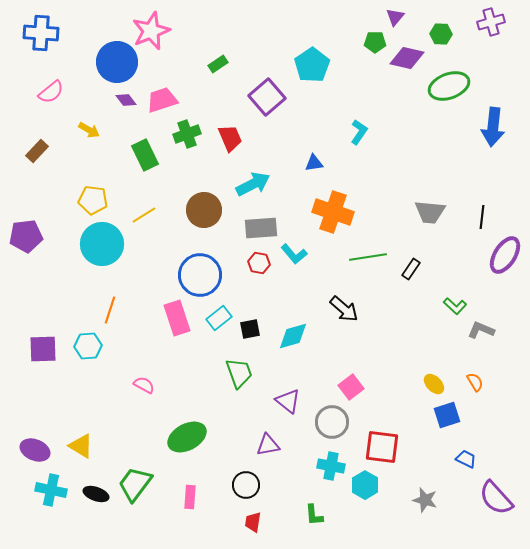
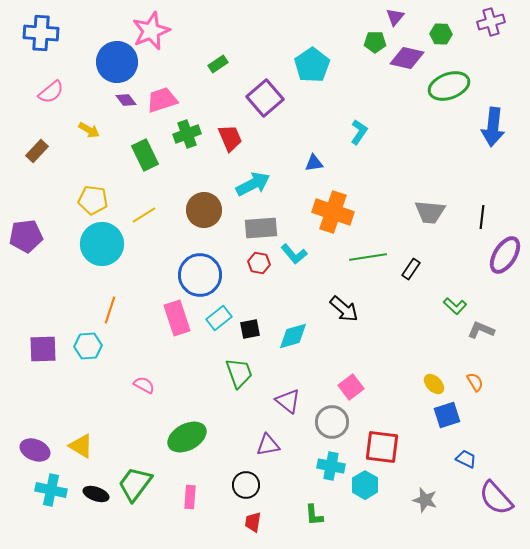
purple square at (267, 97): moved 2 px left, 1 px down
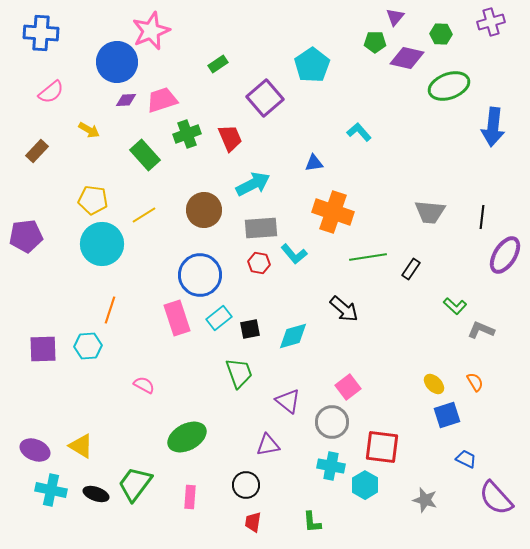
purple diamond at (126, 100): rotated 55 degrees counterclockwise
cyan L-shape at (359, 132): rotated 75 degrees counterclockwise
green rectangle at (145, 155): rotated 16 degrees counterclockwise
pink square at (351, 387): moved 3 px left
green L-shape at (314, 515): moved 2 px left, 7 px down
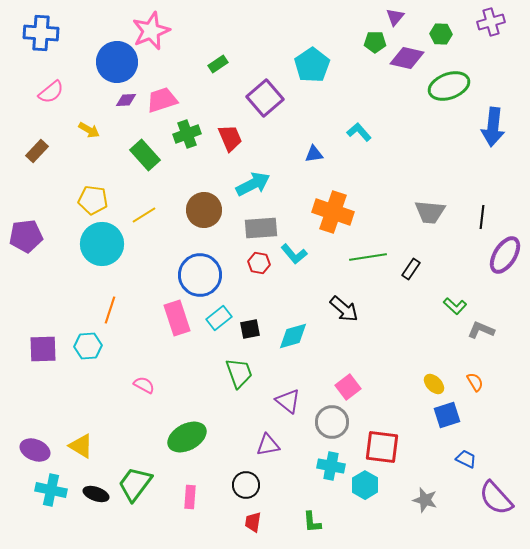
blue triangle at (314, 163): moved 9 px up
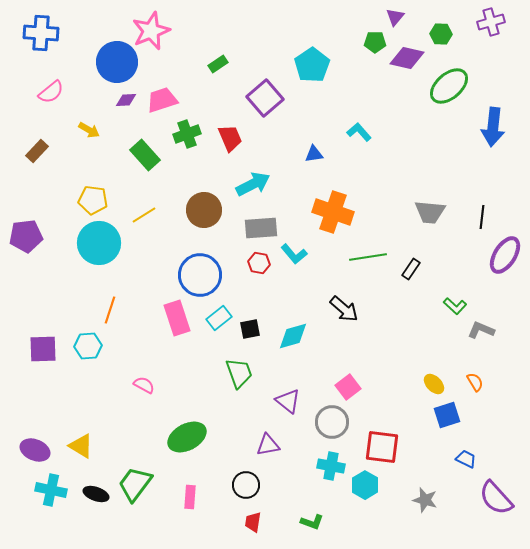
green ellipse at (449, 86): rotated 21 degrees counterclockwise
cyan circle at (102, 244): moved 3 px left, 1 px up
green L-shape at (312, 522): rotated 65 degrees counterclockwise
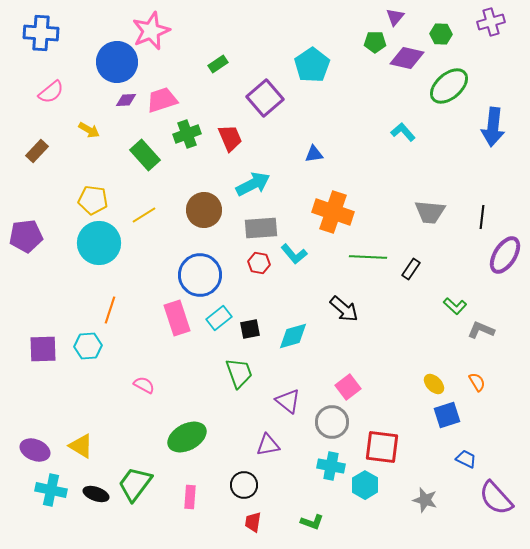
cyan L-shape at (359, 132): moved 44 px right
green line at (368, 257): rotated 12 degrees clockwise
orange semicircle at (475, 382): moved 2 px right
black circle at (246, 485): moved 2 px left
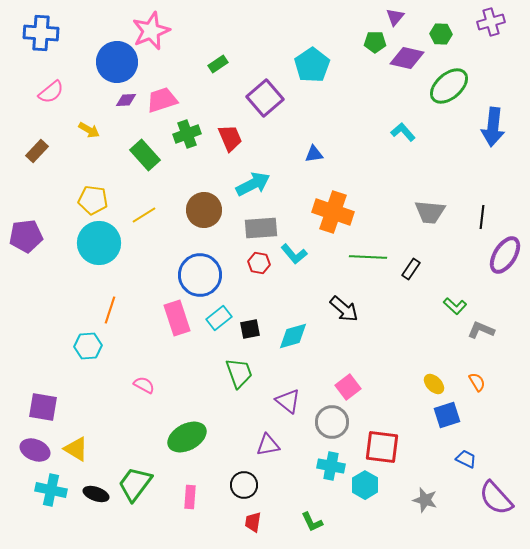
purple square at (43, 349): moved 58 px down; rotated 12 degrees clockwise
yellow triangle at (81, 446): moved 5 px left, 3 px down
green L-shape at (312, 522): rotated 45 degrees clockwise
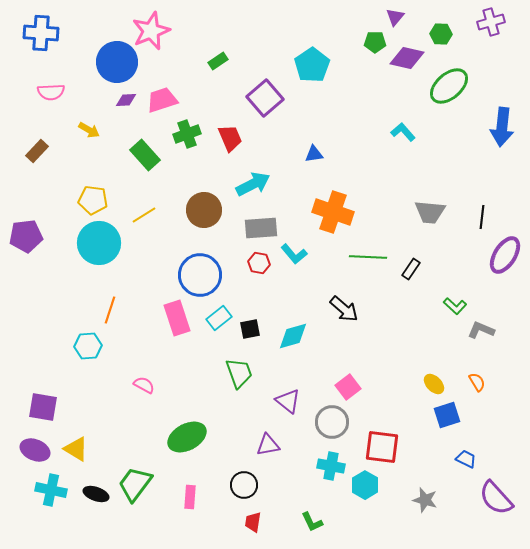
green rectangle at (218, 64): moved 3 px up
pink semicircle at (51, 92): rotated 36 degrees clockwise
blue arrow at (493, 127): moved 9 px right
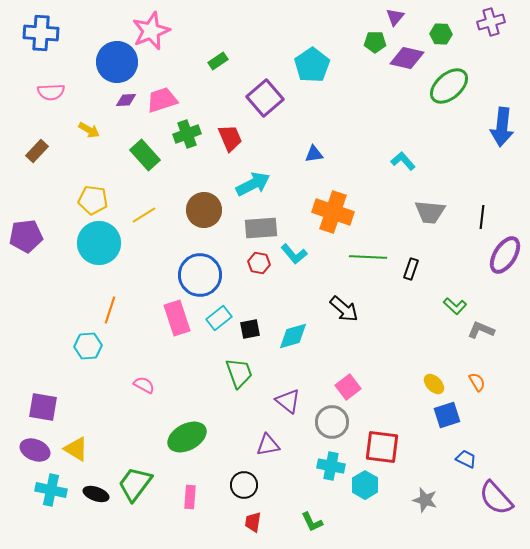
cyan L-shape at (403, 132): moved 29 px down
black rectangle at (411, 269): rotated 15 degrees counterclockwise
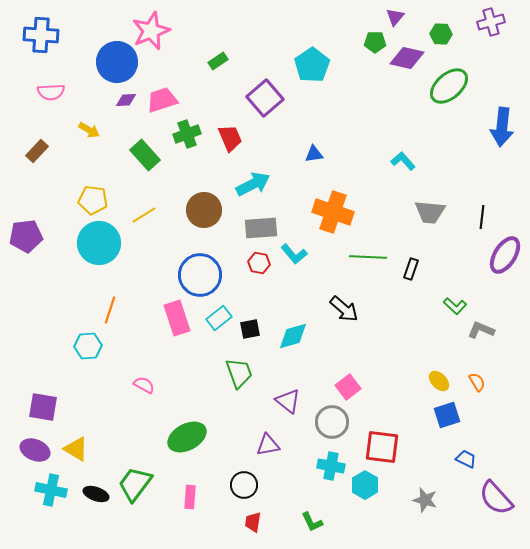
blue cross at (41, 33): moved 2 px down
yellow ellipse at (434, 384): moved 5 px right, 3 px up
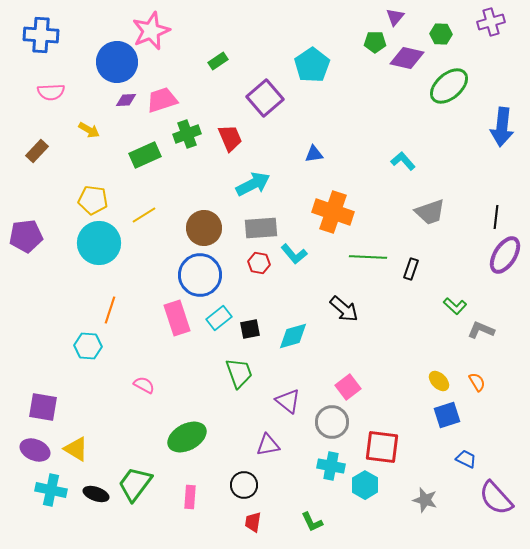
green rectangle at (145, 155): rotated 72 degrees counterclockwise
brown circle at (204, 210): moved 18 px down
gray trapezoid at (430, 212): rotated 24 degrees counterclockwise
black line at (482, 217): moved 14 px right
cyan hexagon at (88, 346): rotated 8 degrees clockwise
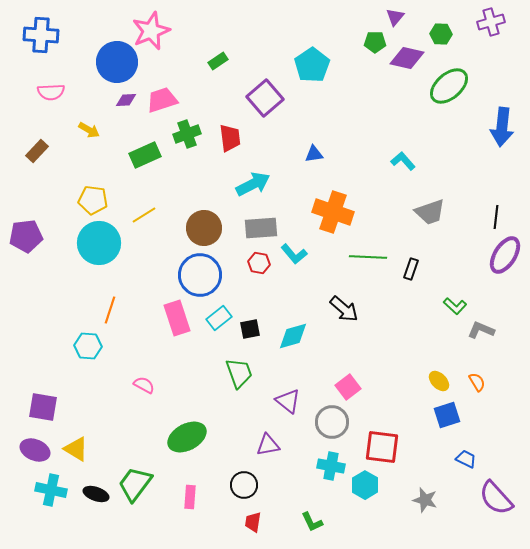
red trapezoid at (230, 138): rotated 16 degrees clockwise
